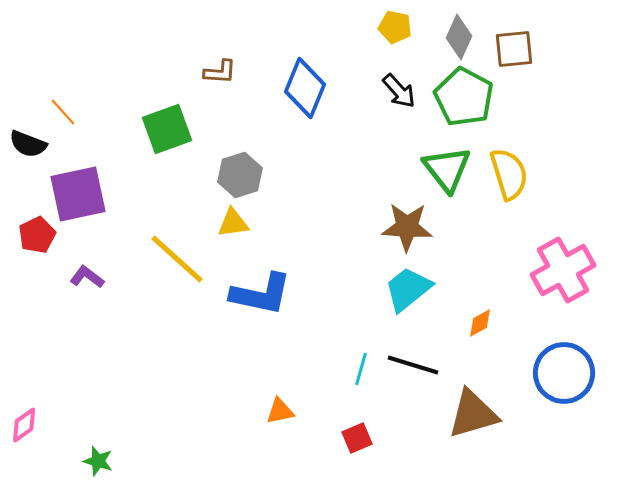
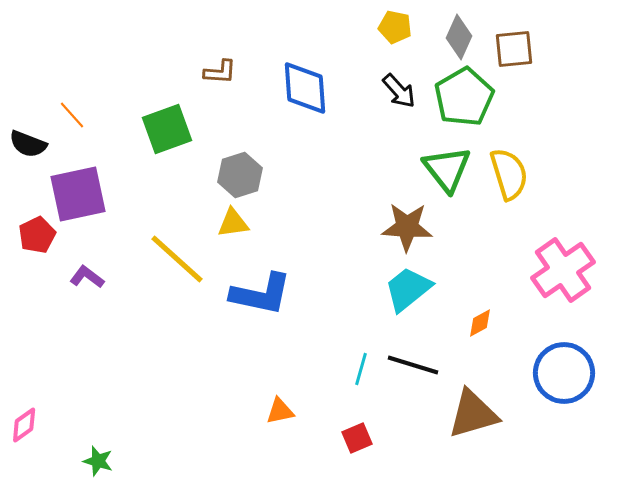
blue diamond: rotated 26 degrees counterclockwise
green pentagon: rotated 14 degrees clockwise
orange line: moved 9 px right, 3 px down
pink cross: rotated 6 degrees counterclockwise
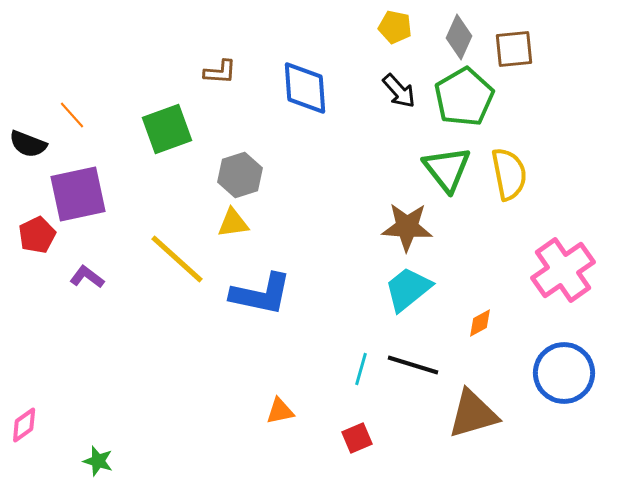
yellow semicircle: rotated 6 degrees clockwise
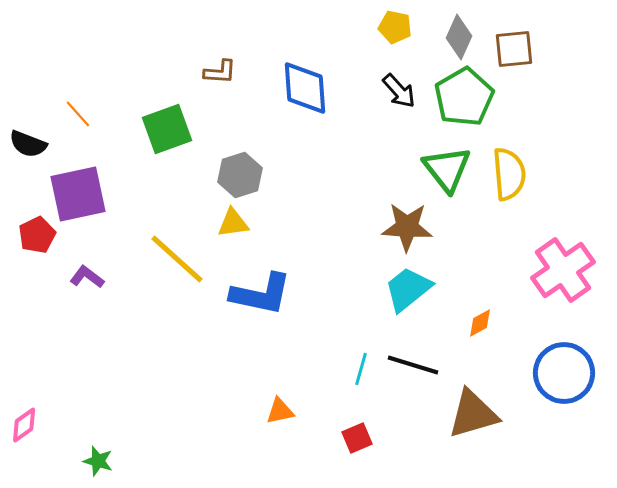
orange line: moved 6 px right, 1 px up
yellow semicircle: rotated 6 degrees clockwise
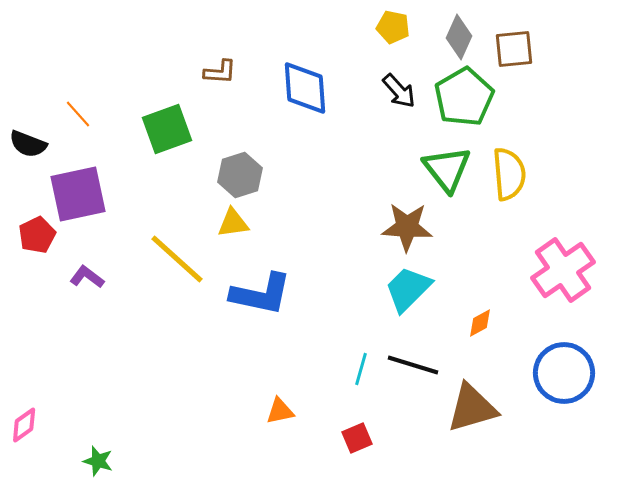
yellow pentagon: moved 2 px left
cyan trapezoid: rotated 6 degrees counterclockwise
brown triangle: moved 1 px left, 6 px up
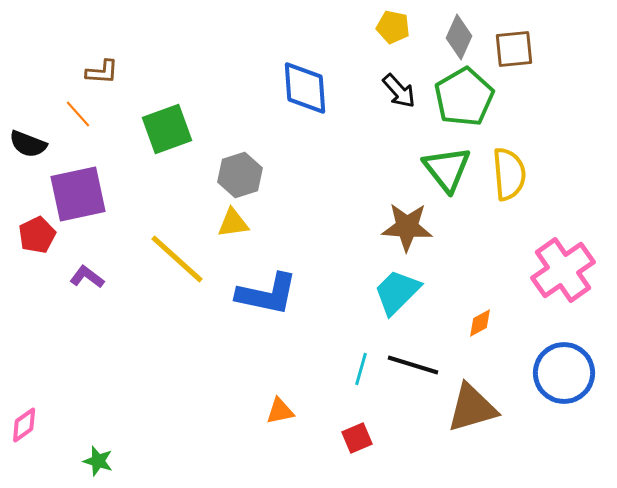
brown L-shape: moved 118 px left
cyan trapezoid: moved 11 px left, 3 px down
blue L-shape: moved 6 px right
